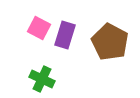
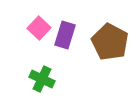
pink square: rotated 15 degrees clockwise
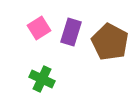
pink square: rotated 15 degrees clockwise
purple rectangle: moved 6 px right, 3 px up
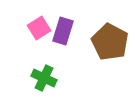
purple rectangle: moved 8 px left, 1 px up
green cross: moved 2 px right, 1 px up
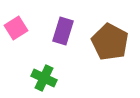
pink square: moved 23 px left
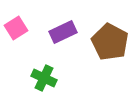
purple rectangle: moved 1 px down; rotated 48 degrees clockwise
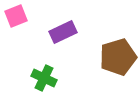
pink square: moved 12 px up; rotated 10 degrees clockwise
brown pentagon: moved 8 px right, 15 px down; rotated 27 degrees clockwise
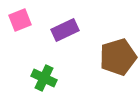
pink square: moved 4 px right, 4 px down
purple rectangle: moved 2 px right, 2 px up
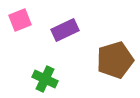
brown pentagon: moved 3 px left, 3 px down
green cross: moved 1 px right, 1 px down
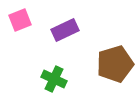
brown pentagon: moved 4 px down
green cross: moved 9 px right
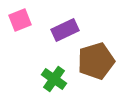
brown pentagon: moved 19 px left, 3 px up
green cross: rotated 10 degrees clockwise
